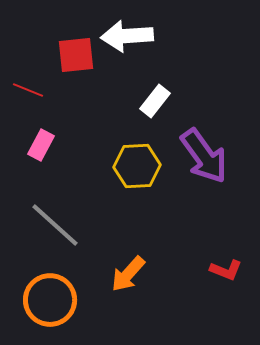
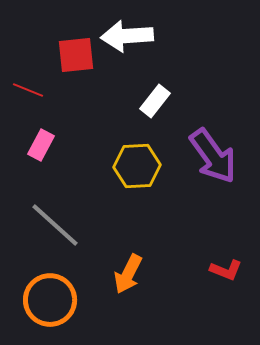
purple arrow: moved 9 px right
orange arrow: rotated 15 degrees counterclockwise
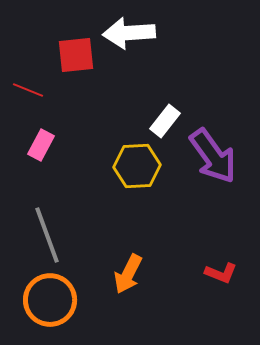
white arrow: moved 2 px right, 3 px up
white rectangle: moved 10 px right, 20 px down
gray line: moved 8 px left, 10 px down; rotated 28 degrees clockwise
red L-shape: moved 5 px left, 3 px down
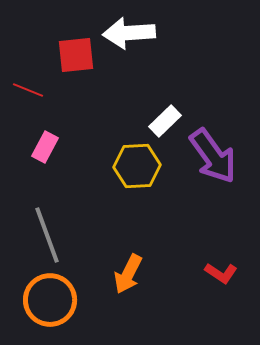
white rectangle: rotated 8 degrees clockwise
pink rectangle: moved 4 px right, 2 px down
red L-shape: rotated 12 degrees clockwise
